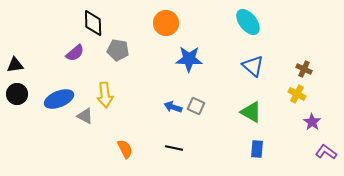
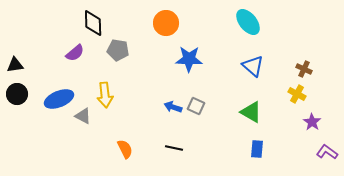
gray triangle: moved 2 px left
purple L-shape: moved 1 px right
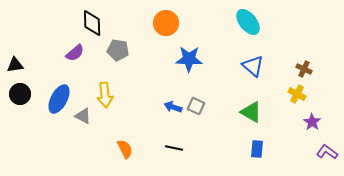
black diamond: moved 1 px left
black circle: moved 3 px right
blue ellipse: rotated 40 degrees counterclockwise
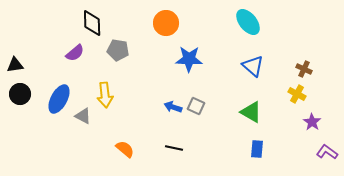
orange semicircle: rotated 24 degrees counterclockwise
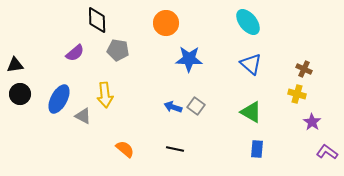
black diamond: moved 5 px right, 3 px up
blue triangle: moved 2 px left, 2 px up
yellow cross: rotated 12 degrees counterclockwise
gray square: rotated 12 degrees clockwise
black line: moved 1 px right, 1 px down
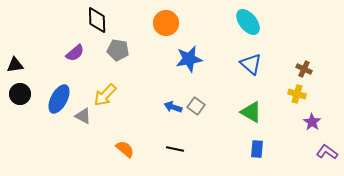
blue star: rotated 12 degrees counterclockwise
yellow arrow: rotated 50 degrees clockwise
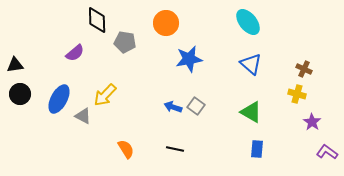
gray pentagon: moved 7 px right, 8 px up
orange semicircle: moved 1 px right; rotated 18 degrees clockwise
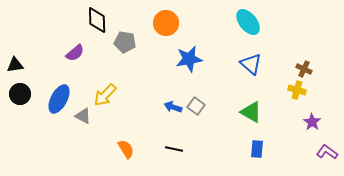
yellow cross: moved 4 px up
black line: moved 1 px left
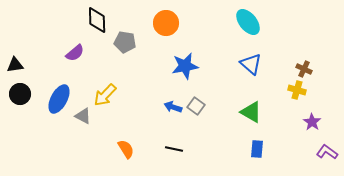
blue star: moved 4 px left, 7 px down
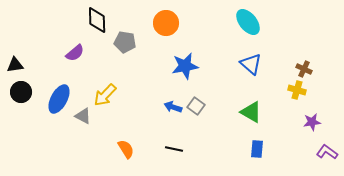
black circle: moved 1 px right, 2 px up
purple star: rotated 30 degrees clockwise
